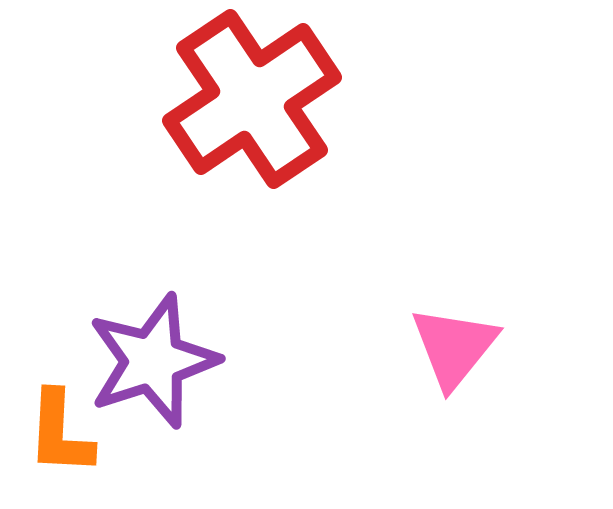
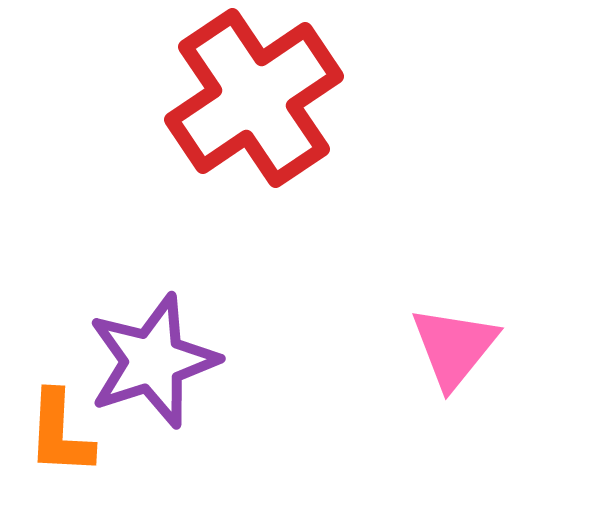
red cross: moved 2 px right, 1 px up
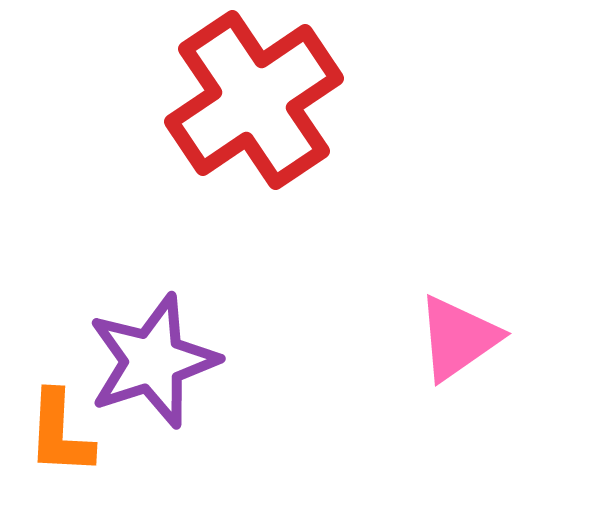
red cross: moved 2 px down
pink triangle: moved 4 px right, 9 px up; rotated 16 degrees clockwise
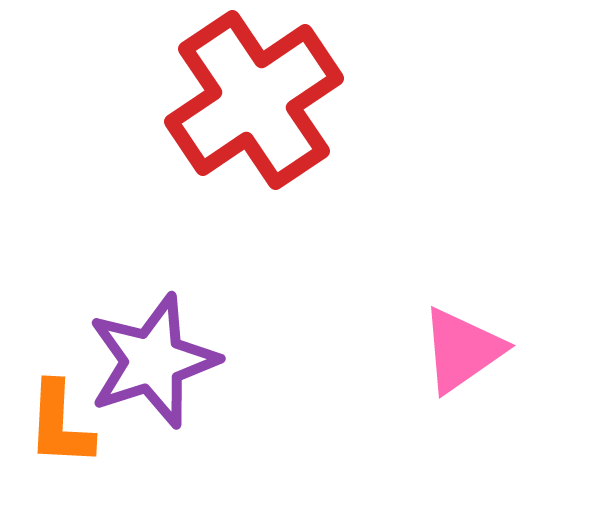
pink triangle: moved 4 px right, 12 px down
orange L-shape: moved 9 px up
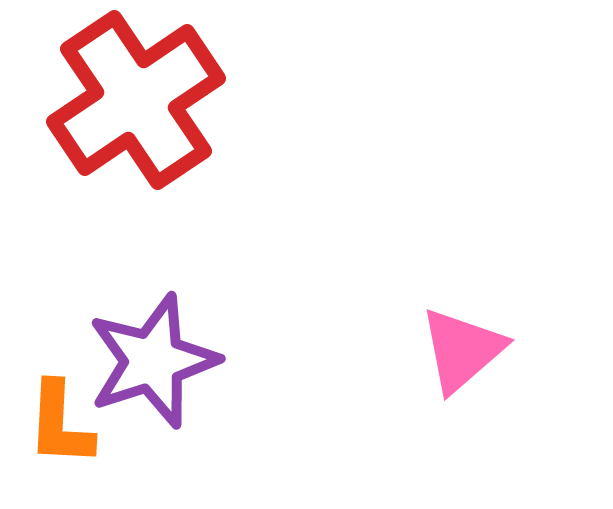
red cross: moved 118 px left
pink triangle: rotated 6 degrees counterclockwise
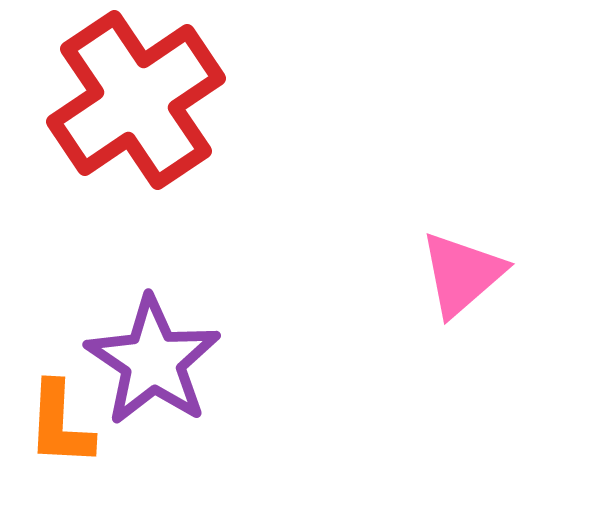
pink triangle: moved 76 px up
purple star: rotated 20 degrees counterclockwise
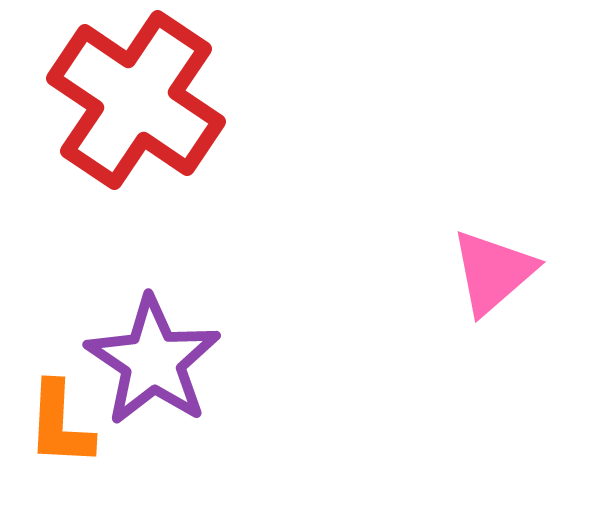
red cross: rotated 22 degrees counterclockwise
pink triangle: moved 31 px right, 2 px up
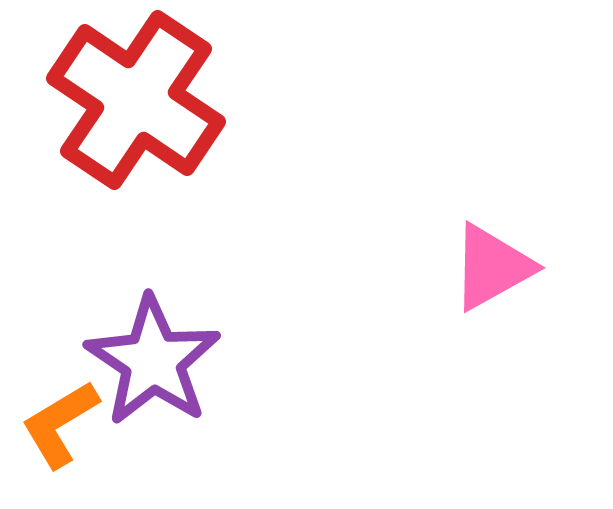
pink triangle: moved 1 px left, 5 px up; rotated 12 degrees clockwise
orange L-shape: rotated 56 degrees clockwise
